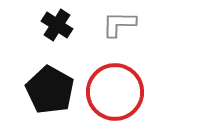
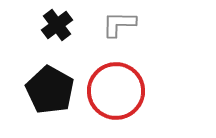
black cross: rotated 20 degrees clockwise
red circle: moved 1 px right, 1 px up
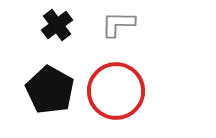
gray L-shape: moved 1 px left
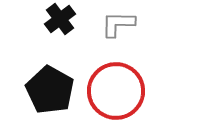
black cross: moved 3 px right, 6 px up
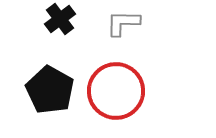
gray L-shape: moved 5 px right, 1 px up
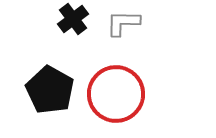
black cross: moved 13 px right
red circle: moved 3 px down
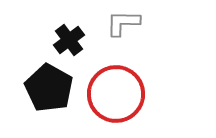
black cross: moved 4 px left, 21 px down
black pentagon: moved 1 px left, 2 px up
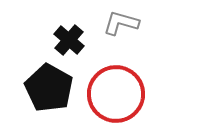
gray L-shape: moved 2 px left; rotated 15 degrees clockwise
black cross: rotated 12 degrees counterclockwise
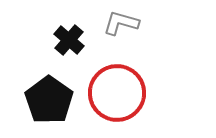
black pentagon: moved 12 px down; rotated 6 degrees clockwise
red circle: moved 1 px right, 1 px up
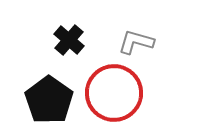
gray L-shape: moved 15 px right, 19 px down
red circle: moved 3 px left
